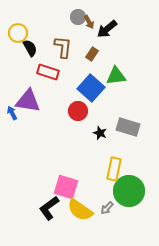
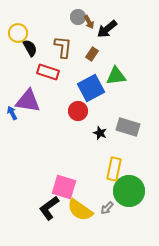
blue square: rotated 20 degrees clockwise
pink square: moved 2 px left
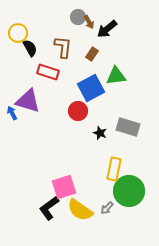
purple triangle: rotated 8 degrees clockwise
pink square: rotated 35 degrees counterclockwise
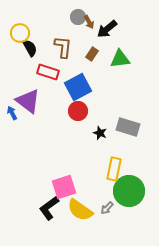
yellow circle: moved 2 px right
green triangle: moved 4 px right, 17 px up
blue square: moved 13 px left, 1 px up
purple triangle: rotated 20 degrees clockwise
